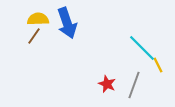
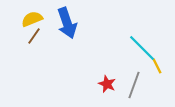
yellow semicircle: moved 6 px left; rotated 20 degrees counterclockwise
yellow line: moved 1 px left, 1 px down
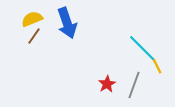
red star: rotated 18 degrees clockwise
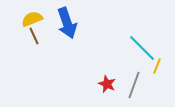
brown line: rotated 60 degrees counterclockwise
yellow line: rotated 49 degrees clockwise
red star: rotated 18 degrees counterclockwise
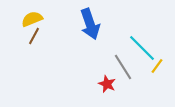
blue arrow: moved 23 px right, 1 px down
brown line: rotated 54 degrees clockwise
yellow line: rotated 14 degrees clockwise
gray line: moved 11 px left, 18 px up; rotated 52 degrees counterclockwise
